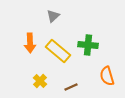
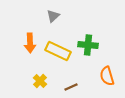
yellow rectangle: rotated 15 degrees counterclockwise
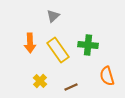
yellow rectangle: moved 1 px up; rotated 30 degrees clockwise
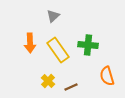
yellow cross: moved 8 px right
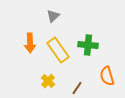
brown line: moved 6 px right, 1 px down; rotated 32 degrees counterclockwise
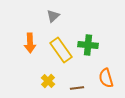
yellow rectangle: moved 3 px right
orange semicircle: moved 1 px left, 2 px down
brown line: rotated 48 degrees clockwise
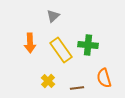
orange semicircle: moved 2 px left
